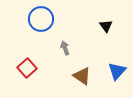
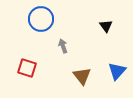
gray arrow: moved 2 px left, 2 px up
red square: rotated 30 degrees counterclockwise
brown triangle: rotated 18 degrees clockwise
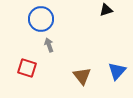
black triangle: moved 16 px up; rotated 48 degrees clockwise
gray arrow: moved 14 px left, 1 px up
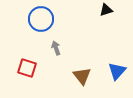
gray arrow: moved 7 px right, 3 px down
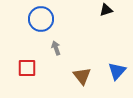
red square: rotated 18 degrees counterclockwise
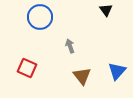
black triangle: rotated 48 degrees counterclockwise
blue circle: moved 1 px left, 2 px up
gray arrow: moved 14 px right, 2 px up
red square: rotated 24 degrees clockwise
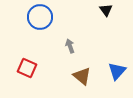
brown triangle: rotated 12 degrees counterclockwise
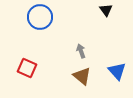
gray arrow: moved 11 px right, 5 px down
blue triangle: rotated 24 degrees counterclockwise
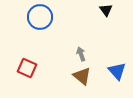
gray arrow: moved 3 px down
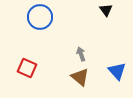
brown triangle: moved 2 px left, 1 px down
